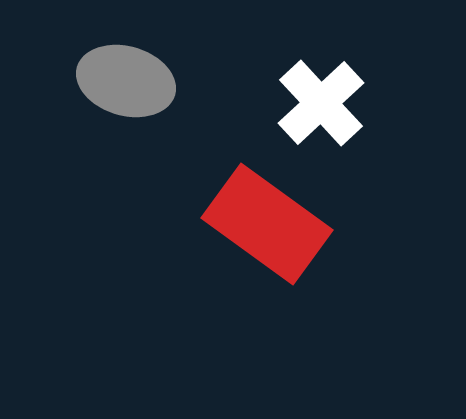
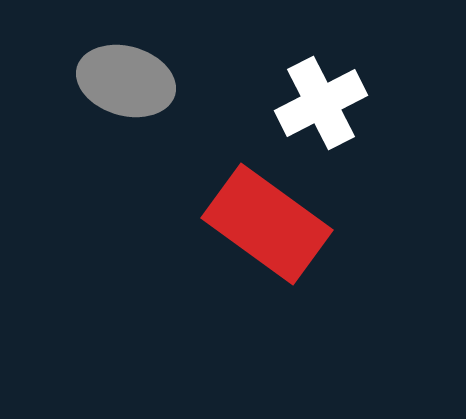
white cross: rotated 16 degrees clockwise
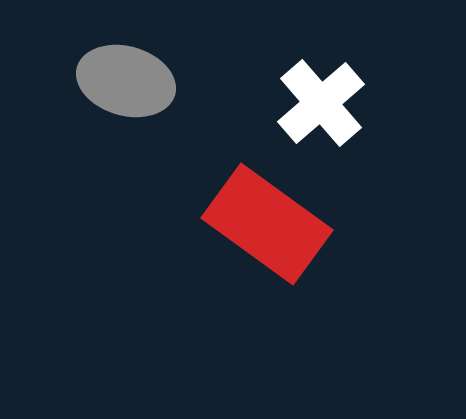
white cross: rotated 14 degrees counterclockwise
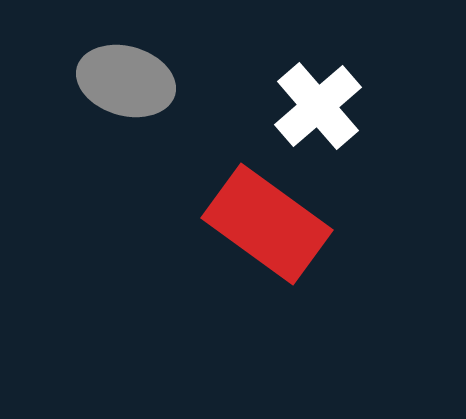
white cross: moved 3 px left, 3 px down
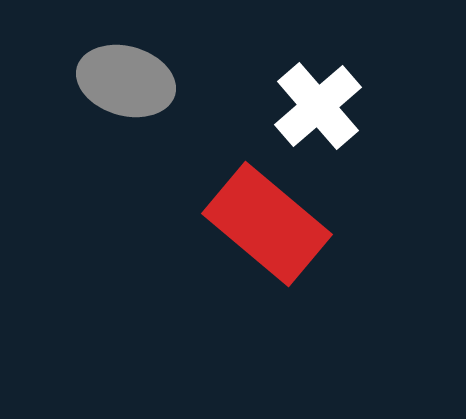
red rectangle: rotated 4 degrees clockwise
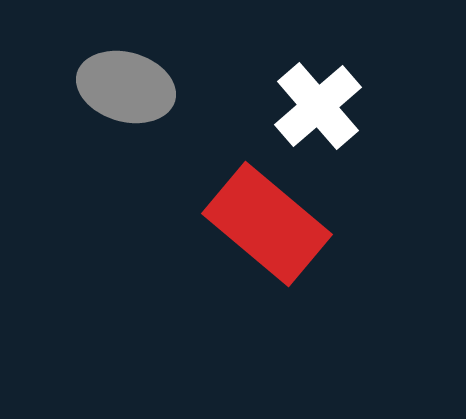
gray ellipse: moved 6 px down
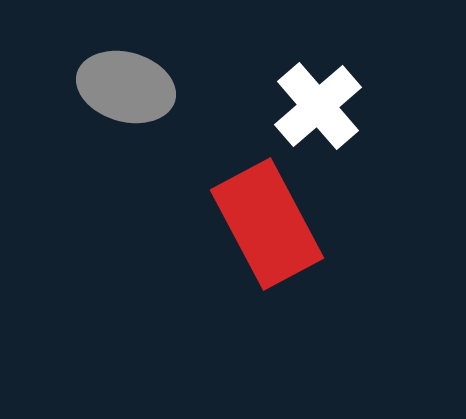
red rectangle: rotated 22 degrees clockwise
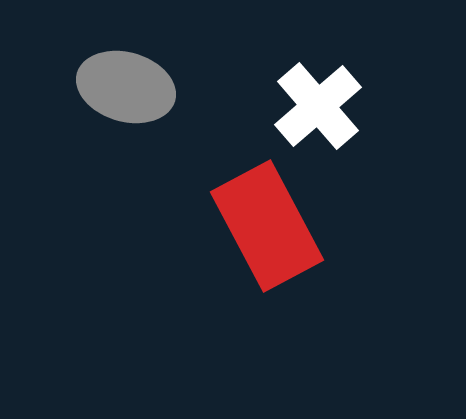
red rectangle: moved 2 px down
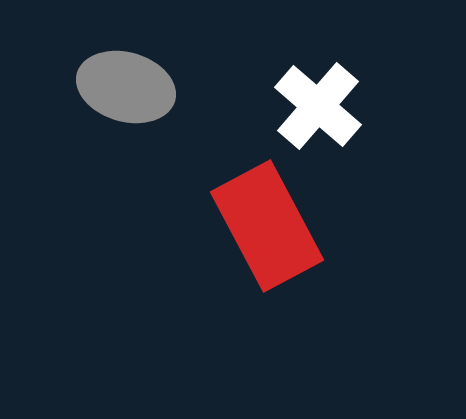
white cross: rotated 8 degrees counterclockwise
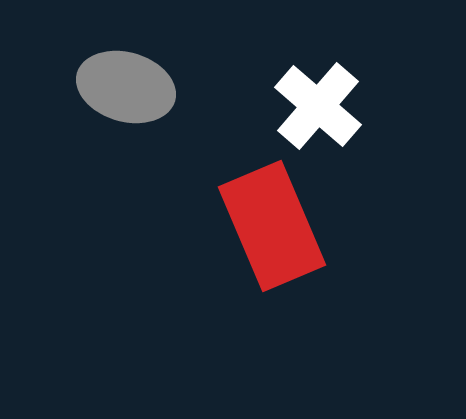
red rectangle: moved 5 px right; rotated 5 degrees clockwise
